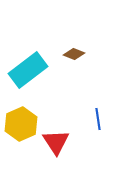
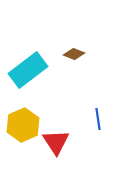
yellow hexagon: moved 2 px right, 1 px down
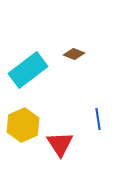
red triangle: moved 4 px right, 2 px down
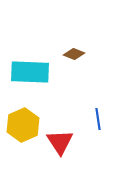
cyan rectangle: moved 2 px right, 2 px down; rotated 39 degrees clockwise
red triangle: moved 2 px up
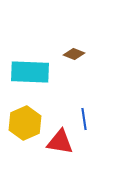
blue line: moved 14 px left
yellow hexagon: moved 2 px right, 2 px up
red triangle: rotated 48 degrees counterclockwise
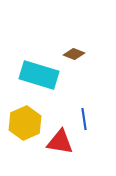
cyan rectangle: moved 9 px right, 3 px down; rotated 15 degrees clockwise
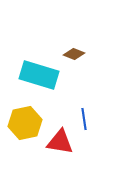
yellow hexagon: rotated 12 degrees clockwise
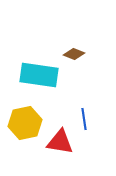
cyan rectangle: rotated 9 degrees counterclockwise
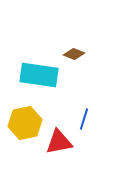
blue line: rotated 25 degrees clockwise
red triangle: moved 1 px left; rotated 20 degrees counterclockwise
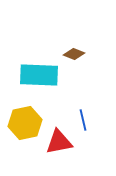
cyan rectangle: rotated 6 degrees counterclockwise
blue line: moved 1 px left, 1 px down; rotated 30 degrees counterclockwise
